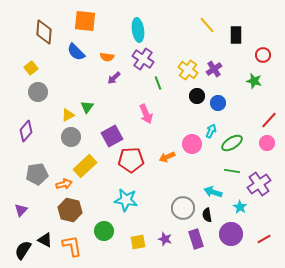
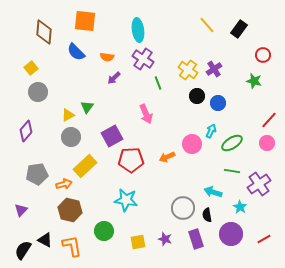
black rectangle at (236, 35): moved 3 px right, 6 px up; rotated 36 degrees clockwise
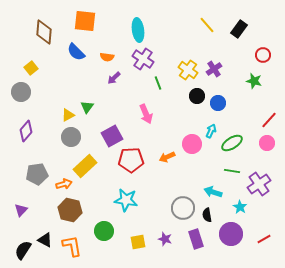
gray circle at (38, 92): moved 17 px left
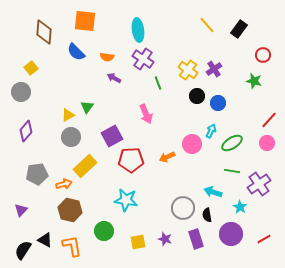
purple arrow at (114, 78): rotated 72 degrees clockwise
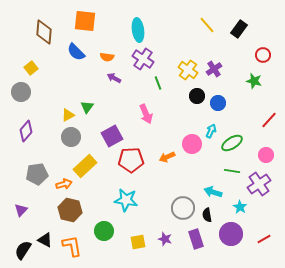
pink circle at (267, 143): moved 1 px left, 12 px down
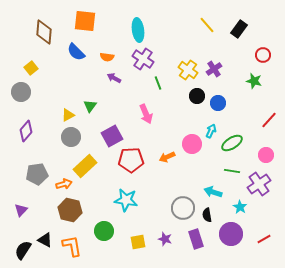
green triangle at (87, 107): moved 3 px right, 1 px up
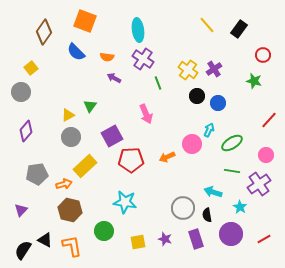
orange square at (85, 21): rotated 15 degrees clockwise
brown diamond at (44, 32): rotated 30 degrees clockwise
cyan arrow at (211, 131): moved 2 px left, 1 px up
cyan star at (126, 200): moved 1 px left, 2 px down
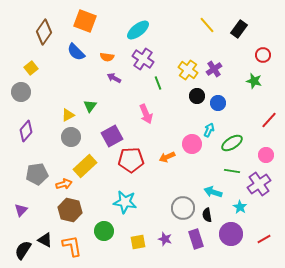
cyan ellipse at (138, 30): rotated 60 degrees clockwise
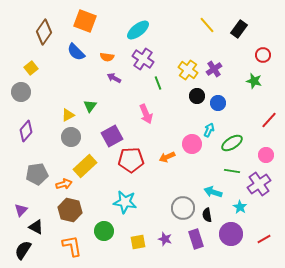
black triangle at (45, 240): moved 9 px left, 13 px up
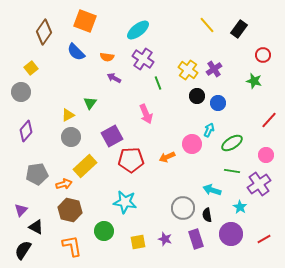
green triangle at (90, 106): moved 3 px up
cyan arrow at (213, 192): moved 1 px left, 2 px up
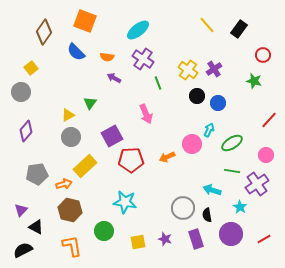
purple cross at (259, 184): moved 2 px left
black semicircle at (23, 250): rotated 30 degrees clockwise
